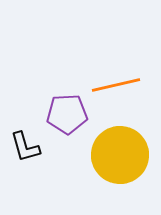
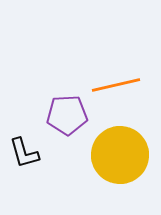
purple pentagon: moved 1 px down
black L-shape: moved 1 px left, 6 px down
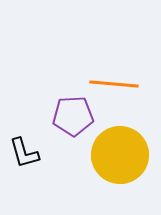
orange line: moved 2 px left, 1 px up; rotated 18 degrees clockwise
purple pentagon: moved 6 px right, 1 px down
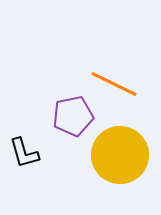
orange line: rotated 21 degrees clockwise
purple pentagon: rotated 9 degrees counterclockwise
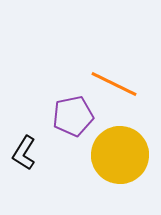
black L-shape: rotated 48 degrees clockwise
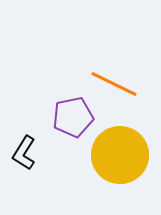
purple pentagon: moved 1 px down
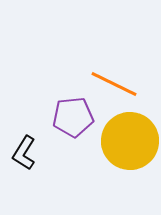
purple pentagon: rotated 6 degrees clockwise
yellow circle: moved 10 px right, 14 px up
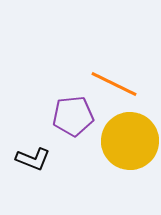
purple pentagon: moved 1 px up
black L-shape: moved 9 px right, 6 px down; rotated 100 degrees counterclockwise
